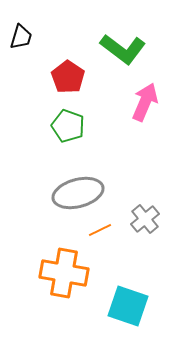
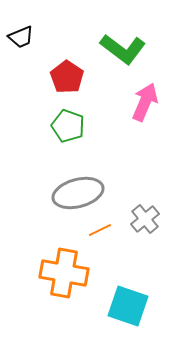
black trapezoid: rotated 52 degrees clockwise
red pentagon: moved 1 px left
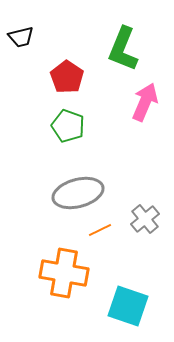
black trapezoid: rotated 8 degrees clockwise
green L-shape: rotated 75 degrees clockwise
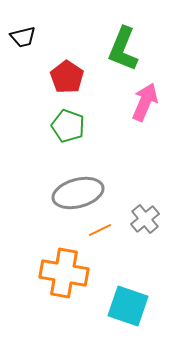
black trapezoid: moved 2 px right
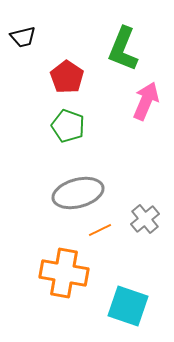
pink arrow: moved 1 px right, 1 px up
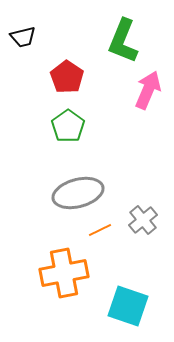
green L-shape: moved 8 px up
pink arrow: moved 2 px right, 11 px up
green pentagon: rotated 16 degrees clockwise
gray cross: moved 2 px left, 1 px down
orange cross: rotated 21 degrees counterclockwise
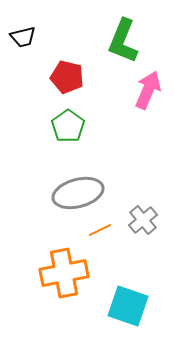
red pentagon: rotated 20 degrees counterclockwise
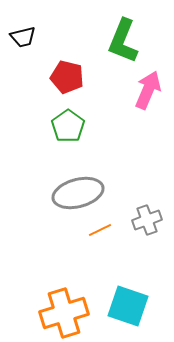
gray cross: moved 4 px right; rotated 20 degrees clockwise
orange cross: moved 40 px down; rotated 6 degrees counterclockwise
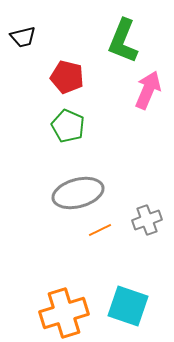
green pentagon: rotated 12 degrees counterclockwise
